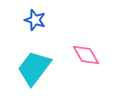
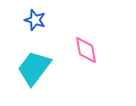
pink diamond: moved 5 px up; rotated 20 degrees clockwise
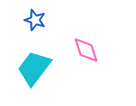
pink diamond: rotated 8 degrees counterclockwise
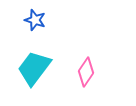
pink diamond: moved 22 px down; rotated 52 degrees clockwise
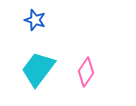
cyan trapezoid: moved 4 px right, 1 px down
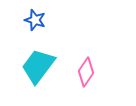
cyan trapezoid: moved 3 px up
